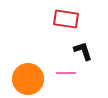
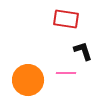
orange circle: moved 1 px down
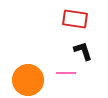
red rectangle: moved 9 px right
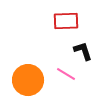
red rectangle: moved 9 px left, 2 px down; rotated 10 degrees counterclockwise
pink line: moved 1 px down; rotated 30 degrees clockwise
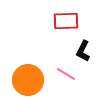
black L-shape: rotated 135 degrees counterclockwise
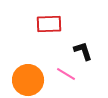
red rectangle: moved 17 px left, 3 px down
black L-shape: rotated 135 degrees clockwise
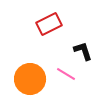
red rectangle: rotated 25 degrees counterclockwise
orange circle: moved 2 px right, 1 px up
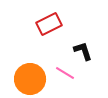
pink line: moved 1 px left, 1 px up
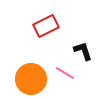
red rectangle: moved 3 px left, 2 px down
orange circle: moved 1 px right
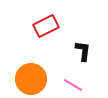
black L-shape: rotated 25 degrees clockwise
pink line: moved 8 px right, 12 px down
